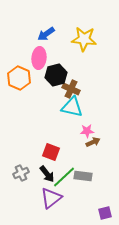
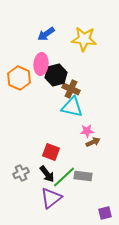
pink ellipse: moved 2 px right, 6 px down
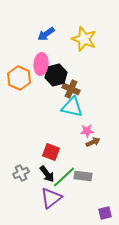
yellow star: rotated 15 degrees clockwise
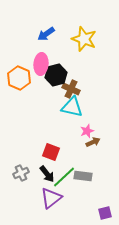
pink star: rotated 16 degrees counterclockwise
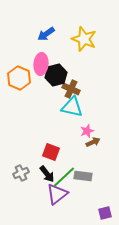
purple triangle: moved 6 px right, 4 px up
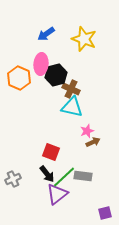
gray cross: moved 8 px left, 6 px down
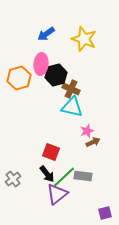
orange hexagon: rotated 20 degrees clockwise
gray cross: rotated 14 degrees counterclockwise
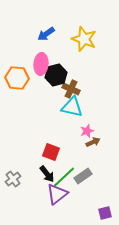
orange hexagon: moved 2 px left; rotated 20 degrees clockwise
gray rectangle: rotated 42 degrees counterclockwise
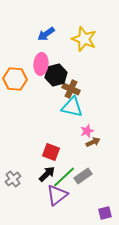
orange hexagon: moved 2 px left, 1 px down
black arrow: rotated 96 degrees counterclockwise
purple triangle: moved 1 px down
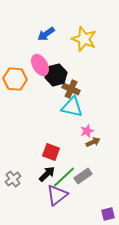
pink ellipse: moved 1 px left, 1 px down; rotated 35 degrees counterclockwise
purple square: moved 3 px right, 1 px down
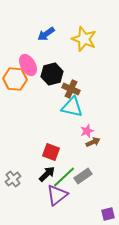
pink ellipse: moved 12 px left
black hexagon: moved 4 px left, 1 px up
